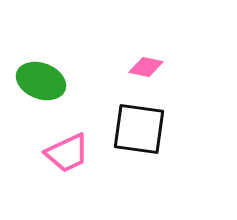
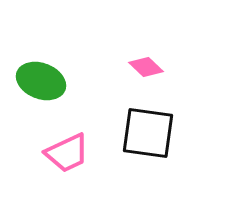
pink diamond: rotated 32 degrees clockwise
black square: moved 9 px right, 4 px down
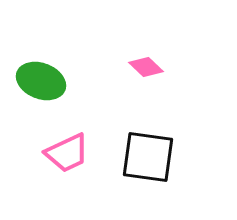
black square: moved 24 px down
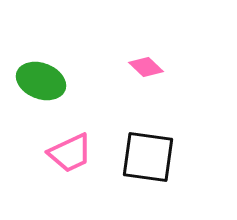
pink trapezoid: moved 3 px right
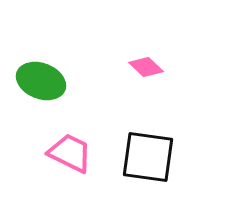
pink trapezoid: rotated 129 degrees counterclockwise
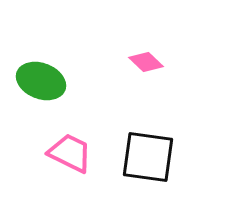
pink diamond: moved 5 px up
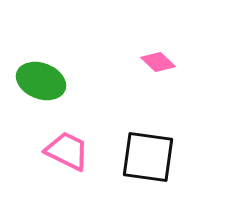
pink diamond: moved 12 px right
pink trapezoid: moved 3 px left, 2 px up
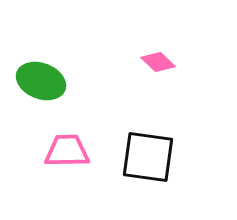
pink trapezoid: rotated 27 degrees counterclockwise
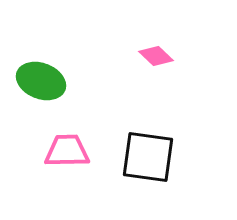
pink diamond: moved 2 px left, 6 px up
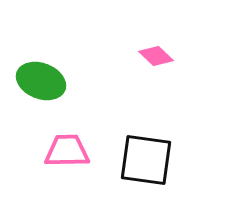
black square: moved 2 px left, 3 px down
